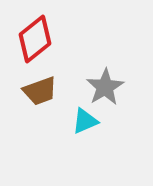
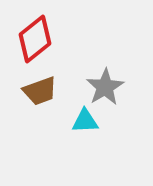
cyan triangle: rotated 20 degrees clockwise
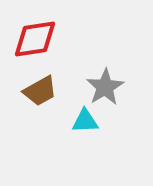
red diamond: rotated 30 degrees clockwise
brown trapezoid: rotated 9 degrees counterclockwise
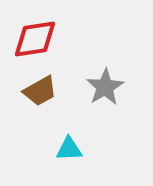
cyan triangle: moved 16 px left, 28 px down
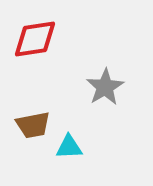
brown trapezoid: moved 7 px left, 34 px down; rotated 18 degrees clockwise
cyan triangle: moved 2 px up
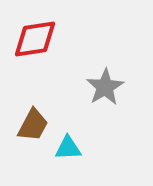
brown trapezoid: rotated 51 degrees counterclockwise
cyan triangle: moved 1 px left, 1 px down
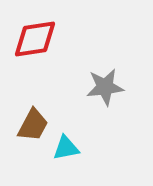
gray star: rotated 24 degrees clockwise
cyan triangle: moved 2 px left; rotated 8 degrees counterclockwise
